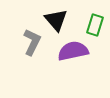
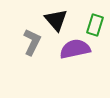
purple semicircle: moved 2 px right, 2 px up
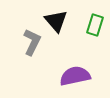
black triangle: moved 1 px down
purple semicircle: moved 27 px down
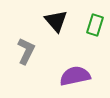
gray L-shape: moved 6 px left, 9 px down
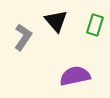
gray L-shape: moved 3 px left, 14 px up; rotated 8 degrees clockwise
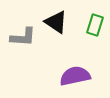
black triangle: moved 1 px down; rotated 15 degrees counterclockwise
gray L-shape: rotated 60 degrees clockwise
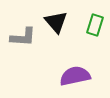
black triangle: rotated 15 degrees clockwise
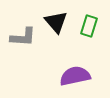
green rectangle: moved 6 px left, 1 px down
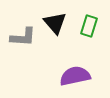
black triangle: moved 1 px left, 1 px down
